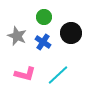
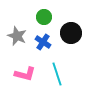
cyan line: moved 1 px left, 1 px up; rotated 65 degrees counterclockwise
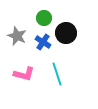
green circle: moved 1 px down
black circle: moved 5 px left
pink L-shape: moved 1 px left
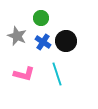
green circle: moved 3 px left
black circle: moved 8 px down
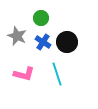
black circle: moved 1 px right, 1 px down
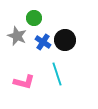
green circle: moved 7 px left
black circle: moved 2 px left, 2 px up
pink L-shape: moved 8 px down
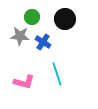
green circle: moved 2 px left, 1 px up
gray star: moved 3 px right; rotated 18 degrees counterclockwise
black circle: moved 21 px up
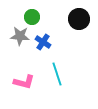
black circle: moved 14 px right
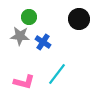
green circle: moved 3 px left
cyan line: rotated 55 degrees clockwise
